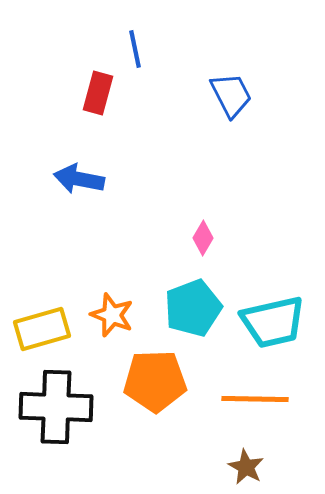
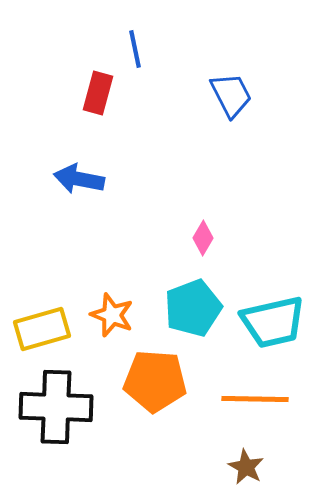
orange pentagon: rotated 6 degrees clockwise
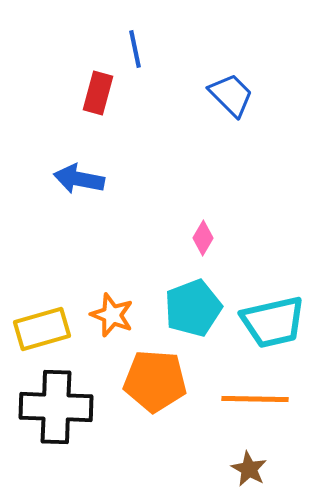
blue trapezoid: rotated 18 degrees counterclockwise
brown star: moved 3 px right, 2 px down
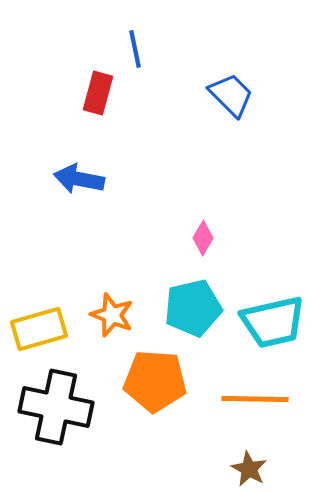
cyan pentagon: rotated 8 degrees clockwise
yellow rectangle: moved 3 px left
black cross: rotated 10 degrees clockwise
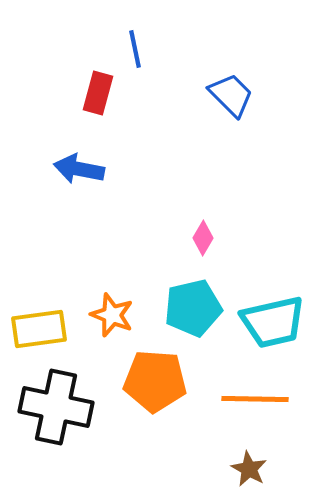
blue arrow: moved 10 px up
yellow rectangle: rotated 8 degrees clockwise
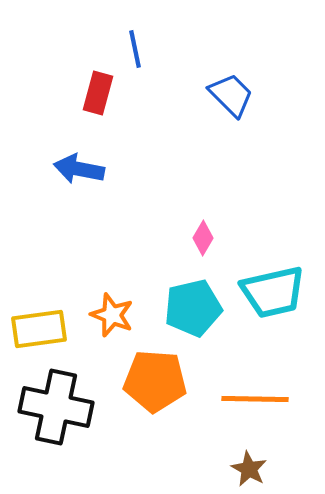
cyan trapezoid: moved 30 px up
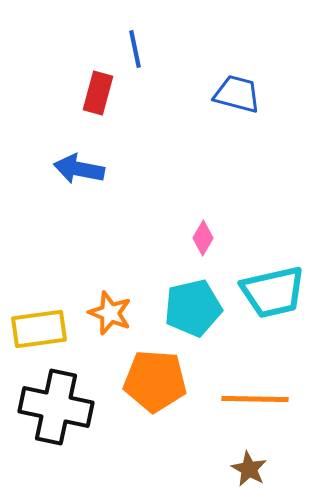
blue trapezoid: moved 6 px right, 1 px up; rotated 30 degrees counterclockwise
orange star: moved 2 px left, 2 px up
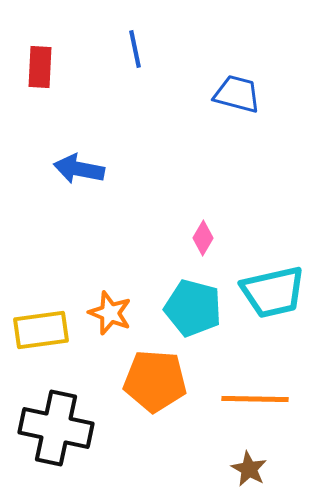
red rectangle: moved 58 px left, 26 px up; rotated 12 degrees counterclockwise
cyan pentagon: rotated 28 degrees clockwise
yellow rectangle: moved 2 px right, 1 px down
black cross: moved 21 px down
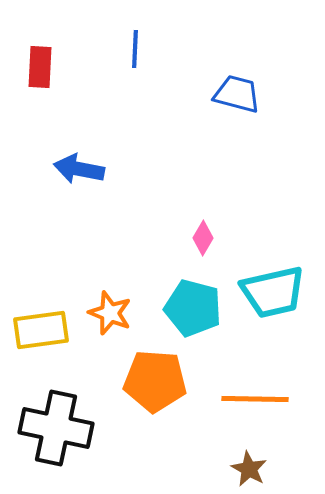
blue line: rotated 15 degrees clockwise
